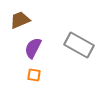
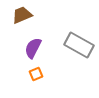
brown trapezoid: moved 2 px right, 5 px up
orange square: moved 2 px right, 1 px up; rotated 32 degrees counterclockwise
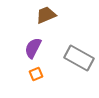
brown trapezoid: moved 24 px right
gray rectangle: moved 13 px down
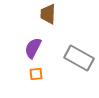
brown trapezoid: moved 2 px right, 1 px up; rotated 65 degrees counterclockwise
orange square: rotated 16 degrees clockwise
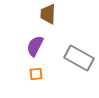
purple semicircle: moved 2 px right, 2 px up
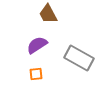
brown trapezoid: rotated 30 degrees counterclockwise
purple semicircle: moved 2 px right, 1 px up; rotated 30 degrees clockwise
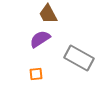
purple semicircle: moved 3 px right, 6 px up
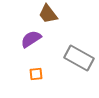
brown trapezoid: rotated 10 degrees counterclockwise
purple semicircle: moved 9 px left
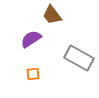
brown trapezoid: moved 4 px right, 1 px down
orange square: moved 3 px left
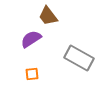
brown trapezoid: moved 4 px left, 1 px down
orange square: moved 1 px left
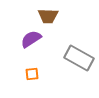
brown trapezoid: rotated 50 degrees counterclockwise
